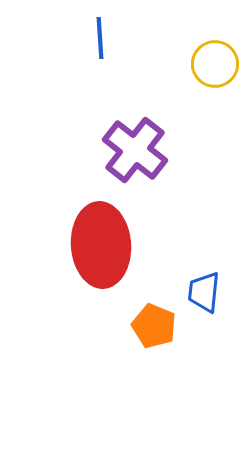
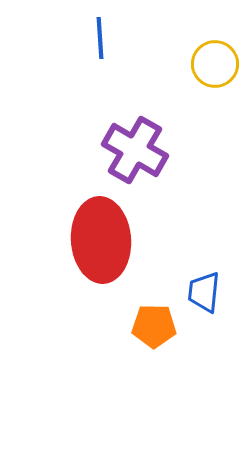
purple cross: rotated 8 degrees counterclockwise
red ellipse: moved 5 px up
orange pentagon: rotated 21 degrees counterclockwise
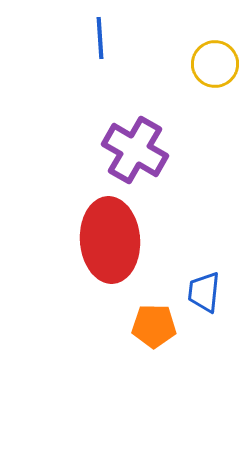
red ellipse: moved 9 px right
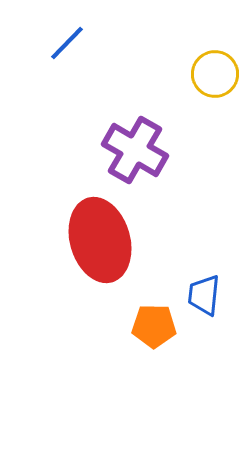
blue line: moved 33 px left, 5 px down; rotated 48 degrees clockwise
yellow circle: moved 10 px down
red ellipse: moved 10 px left; rotated 12 degrees counterclockwise
blue trapezoid: moved 3 px down
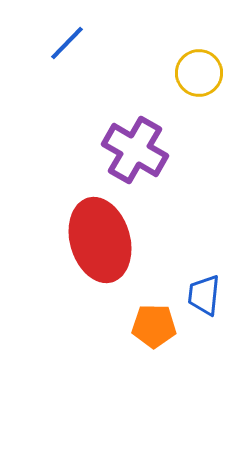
yellow circle: moved 16 px left, 1 px up
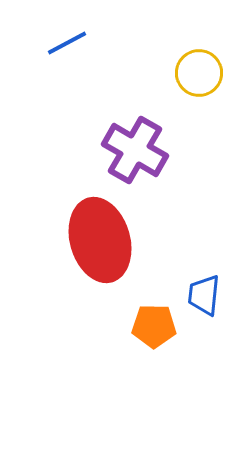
blue line: rotated 18 degrees clockwise
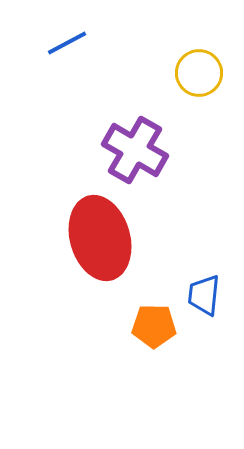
red ellipse: moved 2 px up
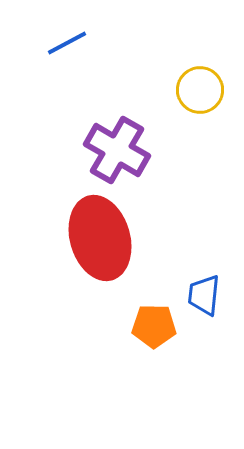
yellow circle: moved 1 px right, 17 px down
purple cross: moved 18 px left
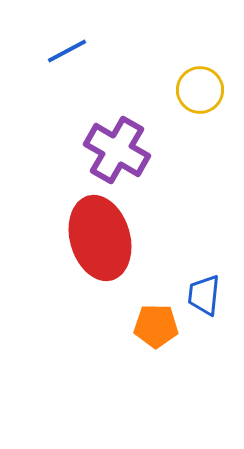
blue line: moved 8 px down
orange pentagon: moved 2 px right
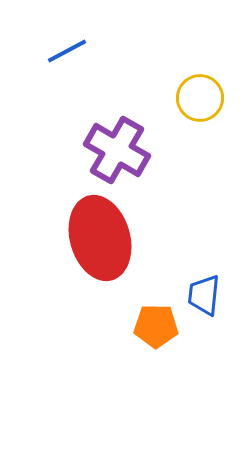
yellow circle: moved 8 px down
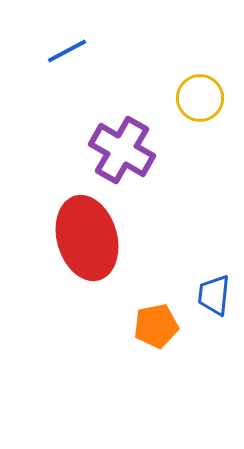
purple cross: moved 5 px right
red ellipse: moved 13 px left
blue trapezoid: moved 10 px right
orange pentagon: rotated 12 degrees counterclockwise
